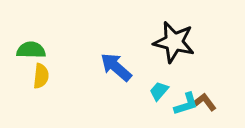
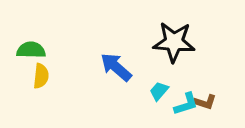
black star: rotated 9 degrees counterclockwise
brown L-shape: rotated 145 degrees clockwise
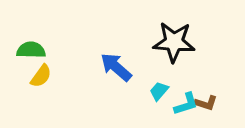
yellow semicircle: rotated 30 degrees clockwise
brown L-shape: moved 1 px right, 1 px down
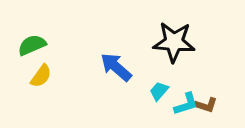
green semicircle: moved 1 px right, 5 px up; rotated 24 degrees counterclockwise
brown L-shape: moved 2 px down
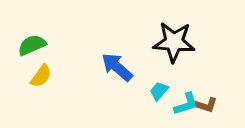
blue arrow: moved 1 px right
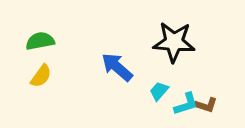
green semicircle: moved 8 px right, 4 px up; rotated 12 degrees clockwise
